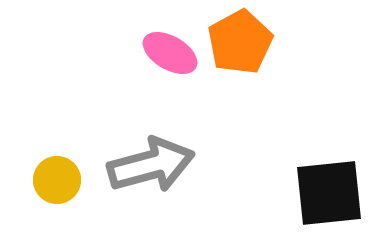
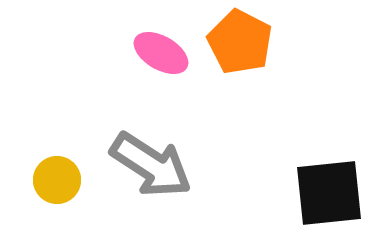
orange pentagon: rotated 16 degrees counterclockwise
pink ellipse: moved 9 px left
gray arrow: rotated 48 degrees clockwise
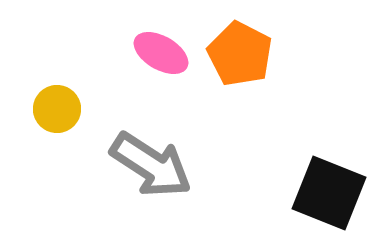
orange pentagon: moved 12 px down
yellow circle: moved 71 px up
black square: rotated 28 degrees clockwise
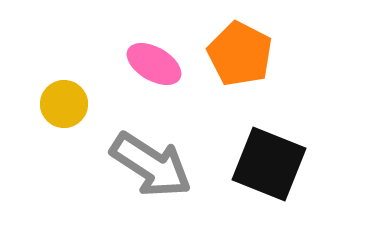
pink ellipse: moved 7 px left, 11 px down
yellow circle: moved 7 px right, 5 px up
black square: moved 60 px left, 29 px up
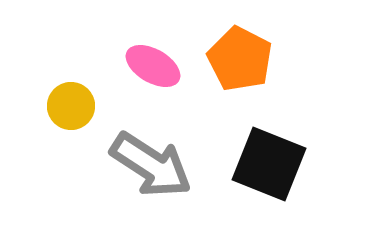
orange pentagon: moved 5 px down
pink ellipse: moved 1 px left, 2 px down
yellow circle: moved 7 px right, 2 px down
